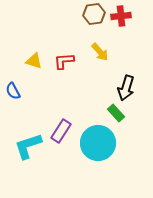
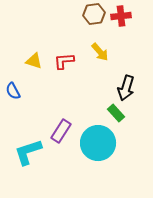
cyan L-shape: moved 6 px down
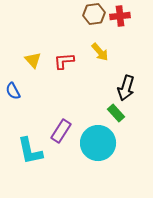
red cross: moved 1 px left
yellow triangle: moved 1 px left, 1 px up; rotated 30 degrees clockwise
cyan L-shape: moved 2 px right, 1 px up; rotated 84 degrees counterclockwise
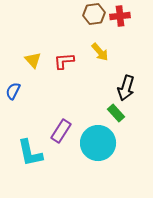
blue semicircle: rotated 54 degrees clockwise
cyan L-shape: moved 2 px down
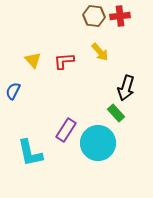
brown hexagon: moved 2 px down; rotated 15 degrees clockwise
purple rectangle: moved 5 px right, 1 px up
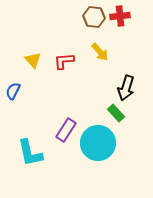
brown hexagon: moved 1 px down
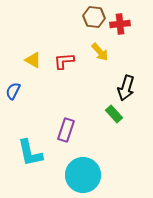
red cross: moved 8 px down
yellow triangle: rotated 18 degrees counterclockwise
green rectangle: moved 2 px left, 1 px down
purple rectangle: rotated 15 degrees counterclockwise
cyan circle: moved 15 px left, 32 px down
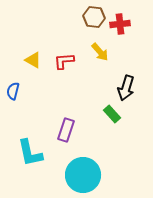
blue semicircle: rotated 12 degrees counterclockwise
green rectangle: moved 2 px left
